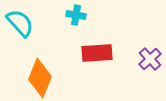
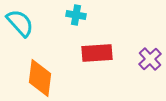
orange diamond: rotated 15 degrees counterclockwise
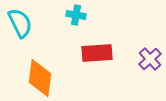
cyan semicircle: rotated 16 degrees clockwise
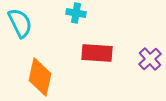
cyan cross: moved 2 px up
red rectangle: rotated 8 degrees clockwise
orange diamond: moved 1 px up; rotated 6 degrees clockwise
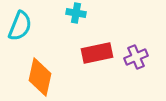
cyan semicircle: moved 3 px down; rotated 48 degrees clockwise
red rectangle: rotated 16 degrees counterclockwise
purple cross: moved 14 px left, 2 px up; rotated 20 degrees clockwise
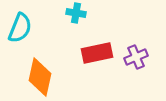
cyan semicircle: moved 2 px down
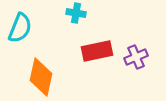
red rectangle: moved 2 px up
orange diamond: moved 1 px right
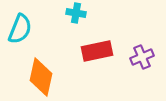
cyan semicircle: moved 1 px down
purple cross: moved 6 px right
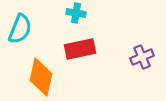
red rectangle: moved 17 px left, 2 px up
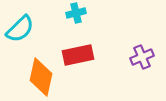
cyan cross: rotated 24 degrees counterclockwise
cyan semicircle: rotated 24 degrees clockwise
red rectangle: moved 2 px left, 6 px down
